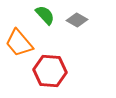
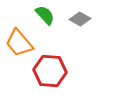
gray diamond: moved 3 px right, 1 px up
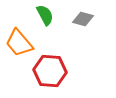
green semicircle: rotated 15 degrees clockwise
gray diamond: moved 3 px right; rotated 15 degrees counterclockwise
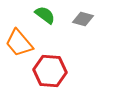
green semicircle: rotated 25 degrees counterclockwise
